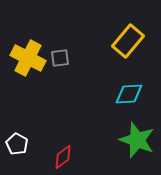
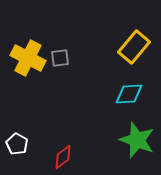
yellow rectangle: moved 6 px right, 6 px down
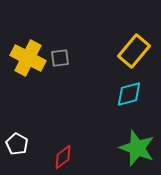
yellow rectangle: moved 4 px down
cyan diamond: rotated 12 degrees counterclockwise
green star: moved 8 px down
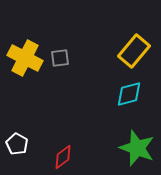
yellow cross: moved 3 px left
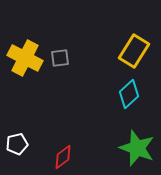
yellow rectangle: rotated 8 degrees counterclockwise
cyan diamond: rotated 28 degrees counterclockwise
white pentagon: rotated 30 degrees clockwise
